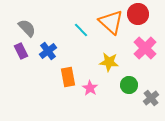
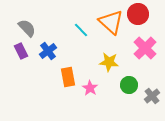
gray cross: moved 1 px right, 2 px up
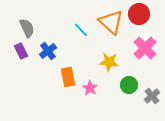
red circle: moved 1 px right
gray semicircle: rotated 18 degrees clockwise
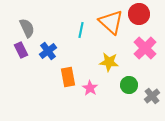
cyan line: rotated 56 degrees clockwise
purple rectangle: moved 1 px up
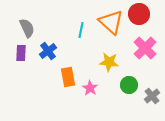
purple rectangle: moved 3 px down; rotated 28 degrees clockwise
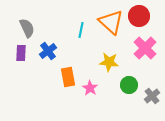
red circle: moved 2 px down
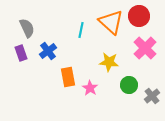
purple rectangle: rotated 21 degrees counterclockwise
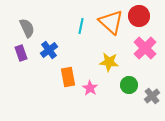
cyan line: moved 4 px up
blue cross: moved 1 px right, 1 px up
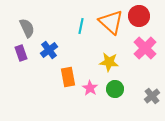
green circle: moved 14 px left, 4 px down
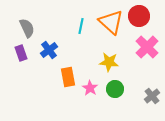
pink cross: moved 2 px right, 1 px up
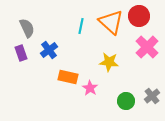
orange rectangle: rotated 66 degrees counterclockwise
green circle: moved 11 px right, 12 px down
